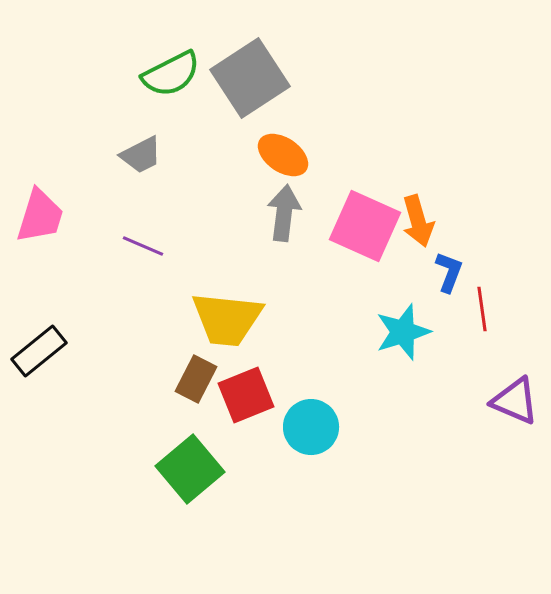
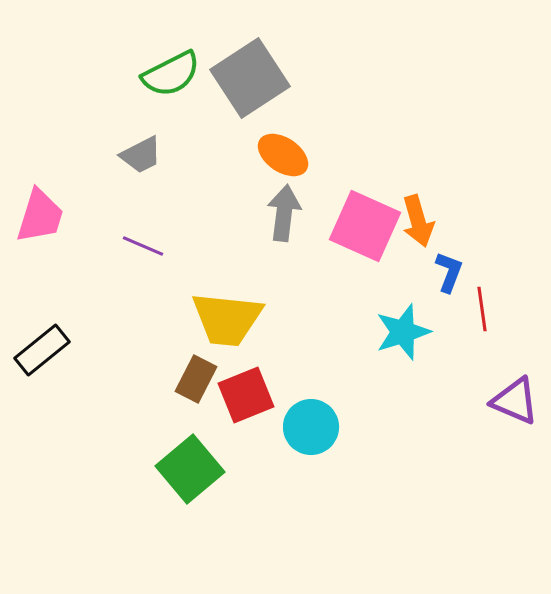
black rectangle: moved 3 px right, 1 px up
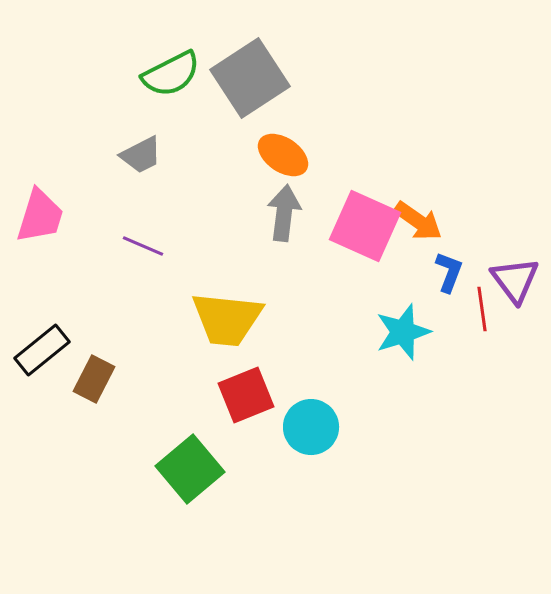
orange arrow: rotated 39 degrees counterclockwise
brown rectangle: moved 102 px left
purple triangle: moved 121 px up; rotated 30 degrees clockwise
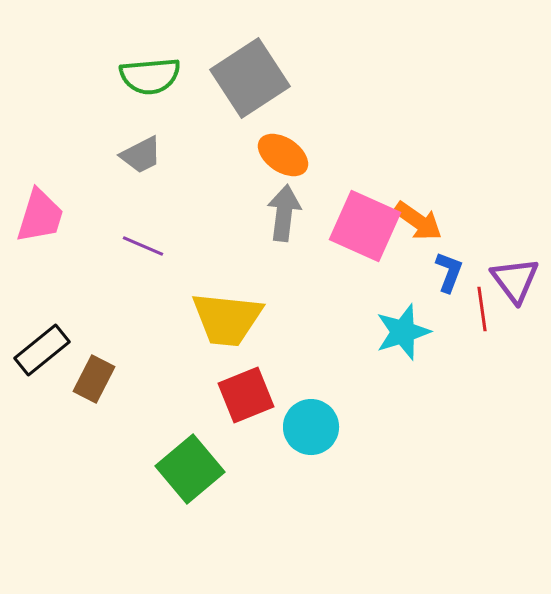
green semicircle: moved 21 px left, 2 px down; rotated 22 degrees clockwise
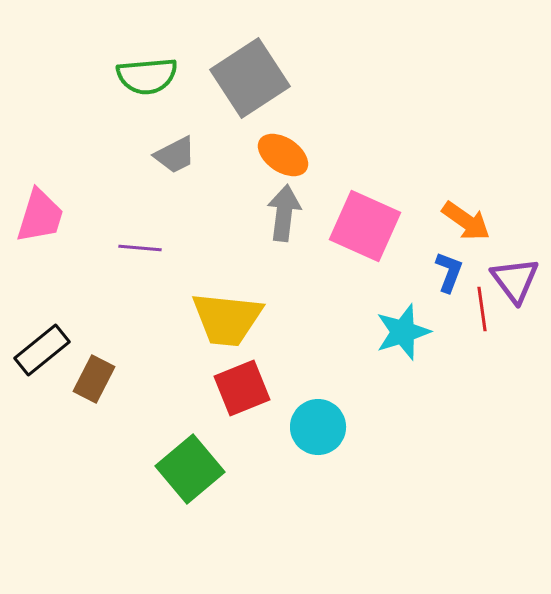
green semicircle: moved 3 px left
gray trapezoid: moved 34 px right
orange arrow: moved 48 px right
purple line: moved 3 px left, 2 px down; rotated 18 degrees counterclockwise
red square: moved 4 px left, 7 px up
cyan circle: moved 7 px right
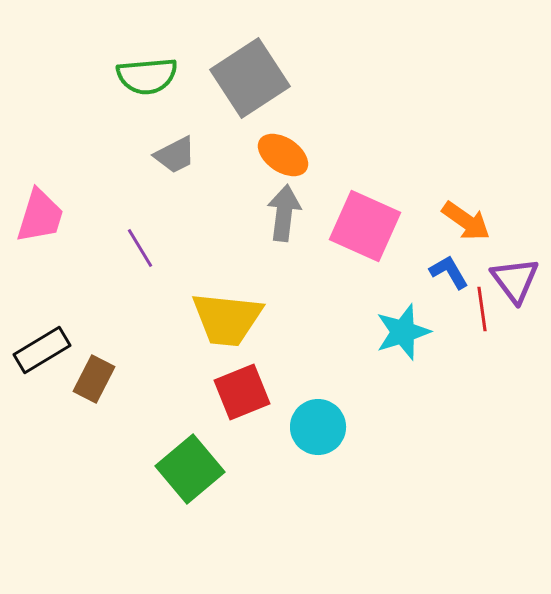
purple line: rotated 54 degrees clockwise
blue L-shape: rotated 51 degrees counterclockwise
black rectangle: rotated 8 degrees clockwise
red square: moved 4 px down
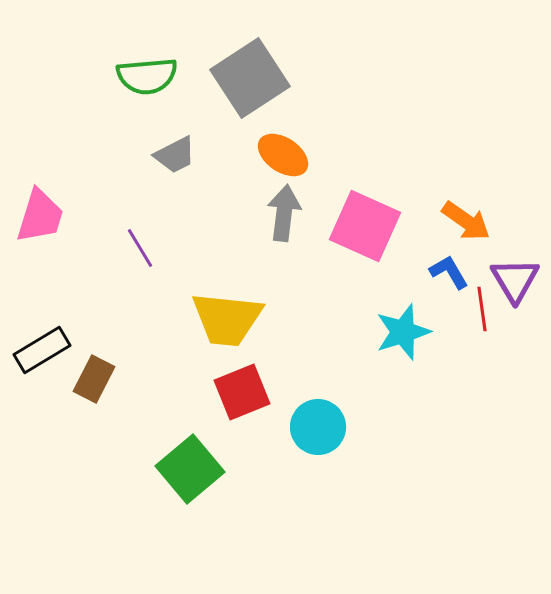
purple triangle: rotated 6 degrees clockwise
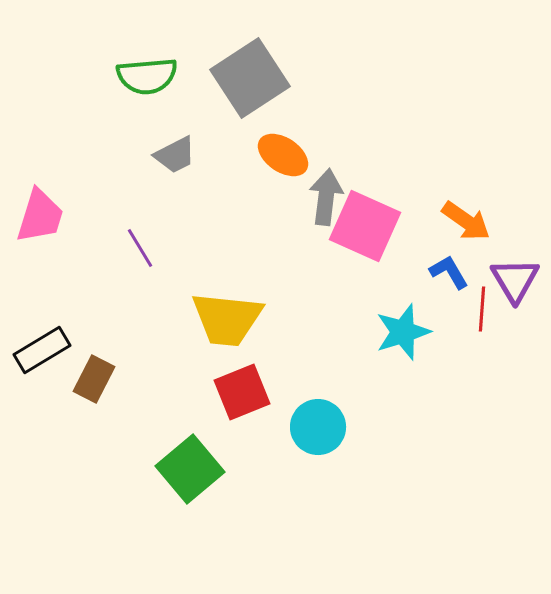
gray arrow: moved 42 px right, 16 px up
red line: rotated 12 degrees clockwise
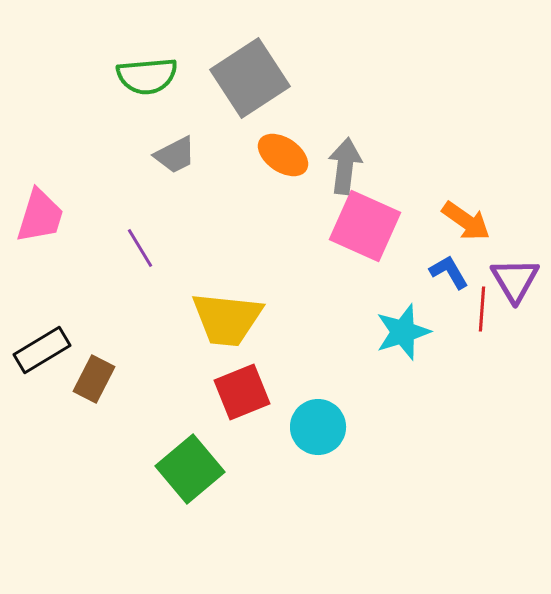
gray arrow: moved 19 px right, 31 px up
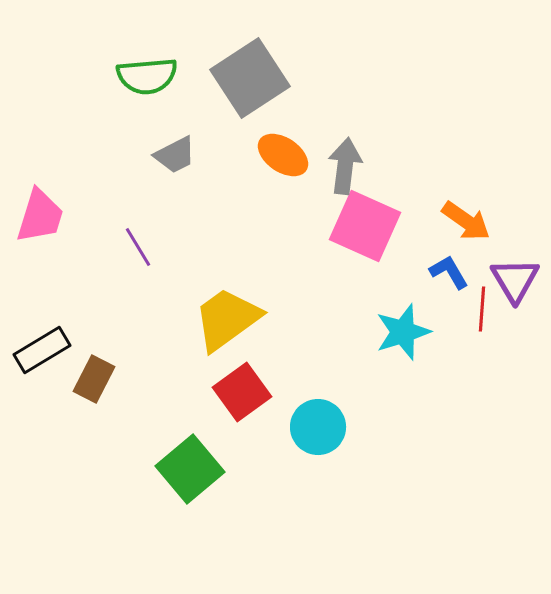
purple line: moved 2 px left, 1 px up
yellow trapezoid: rotated 138 degrees clockwise
red square: rotated 14 degrees counterclockwise
